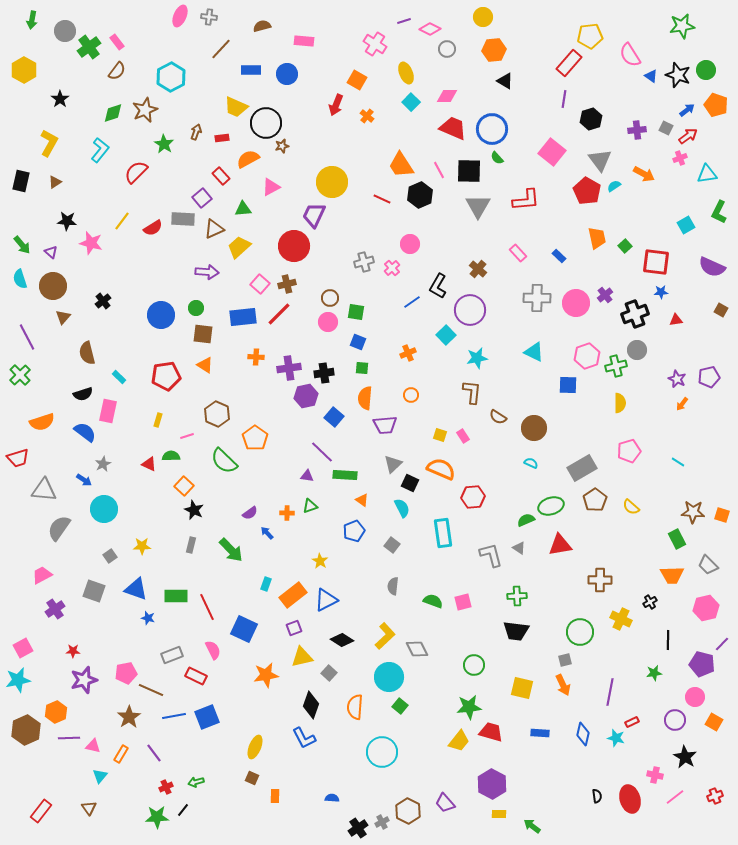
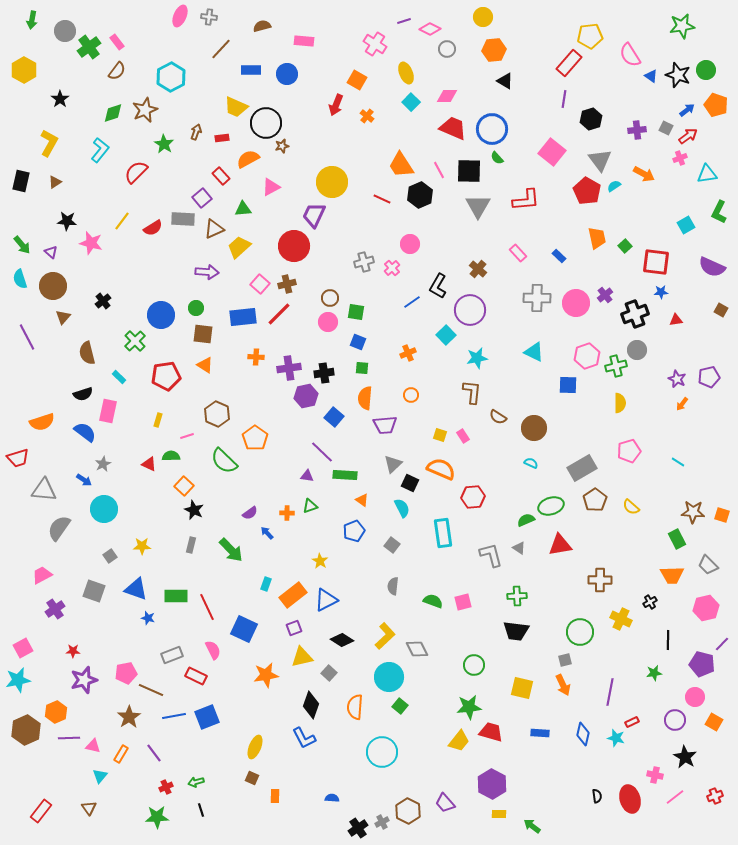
green cross at (20, 375): moved 115 px right, 34 px up
black line at (183, 810): moved 18 px right; rotated 56 degrees counterclockwise
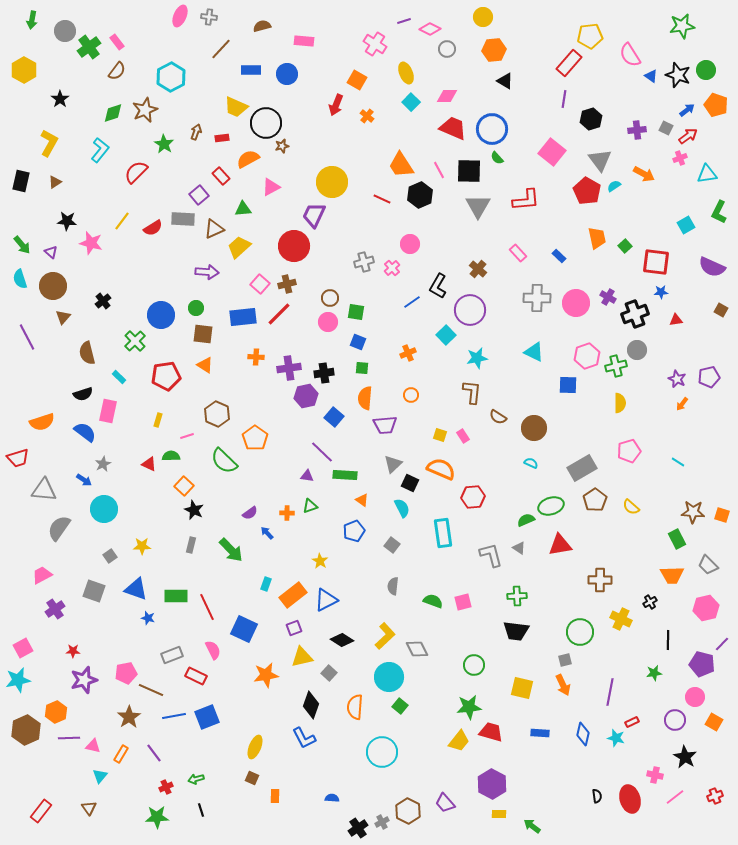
purple square at (202, 198): moved 3 px left, 3 px up
purple cross at (605, 295): moved 3 px right, 2 px down; rotated 21 degrees counterclockwise
green arrow at (196, 782): moved 3 px up
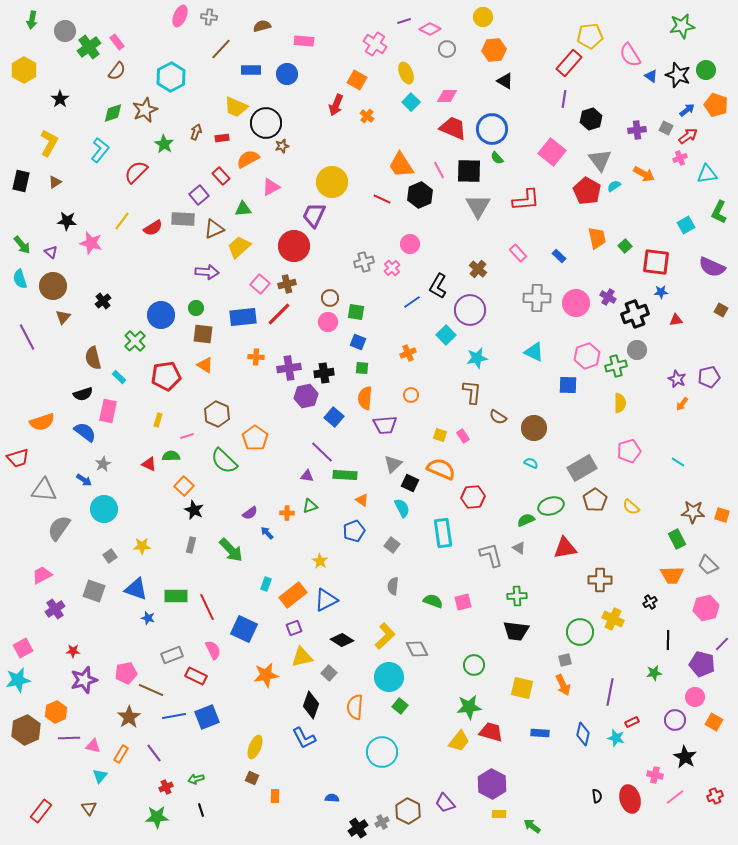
brown semicircle at (87, 353): moved 6 px right, 5 px down
red triangle at (560, 545): moved 5 px right, 3 px down
yellow cross at (621, 619): moved 8 px left
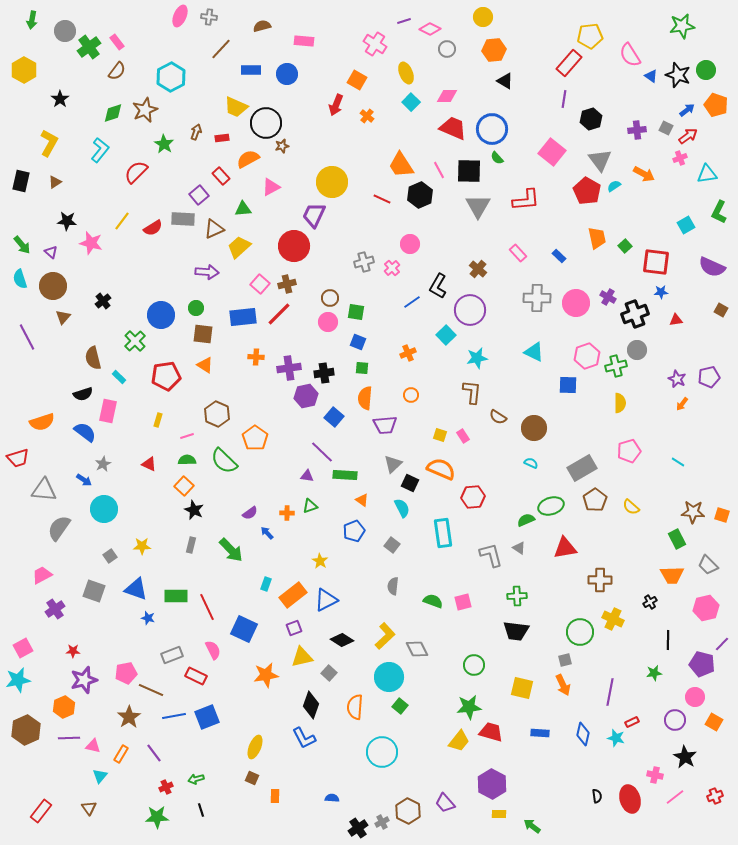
green semicircle at (171, 456): moved 16 px right, 4 px down
orange hexagon at (56, 712): moved 8 px right, 5 px up
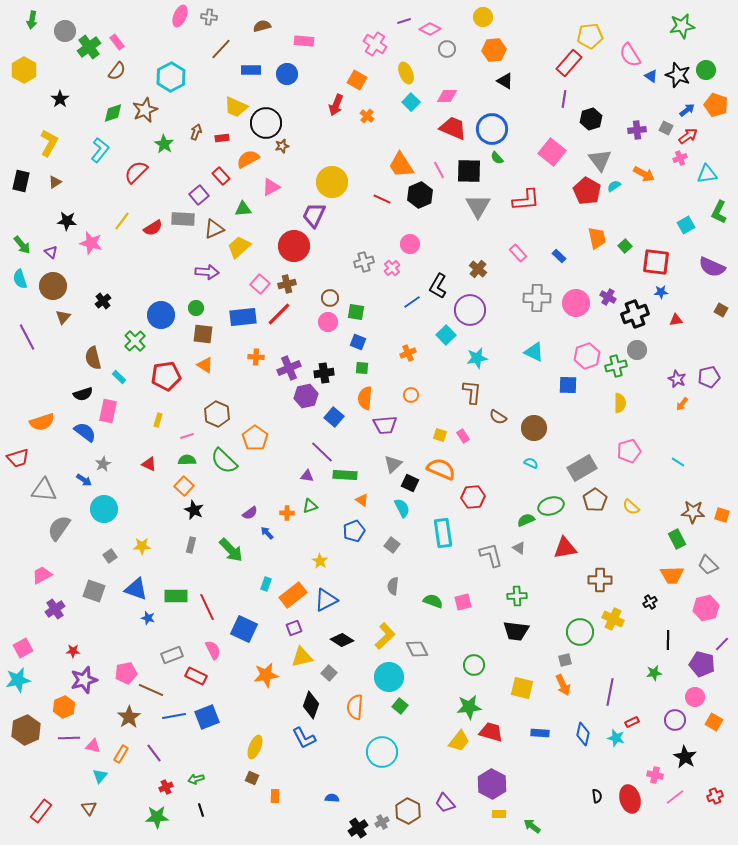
purple cross at (289, 368): rotated 15 degrees counterclockwise
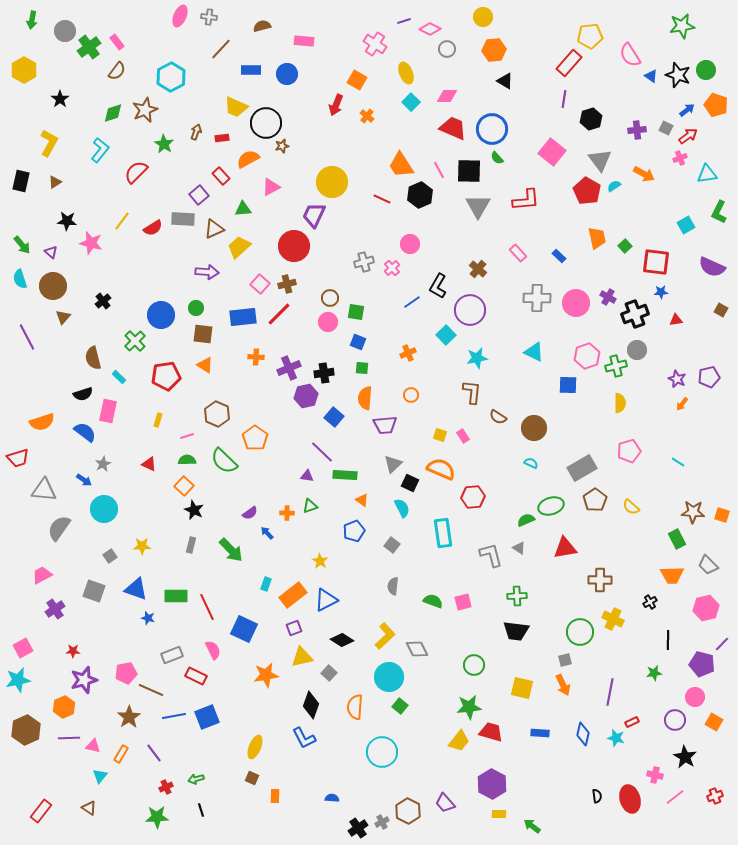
brown triangle at (89, 808): rotated 21 degrees counterclockwise
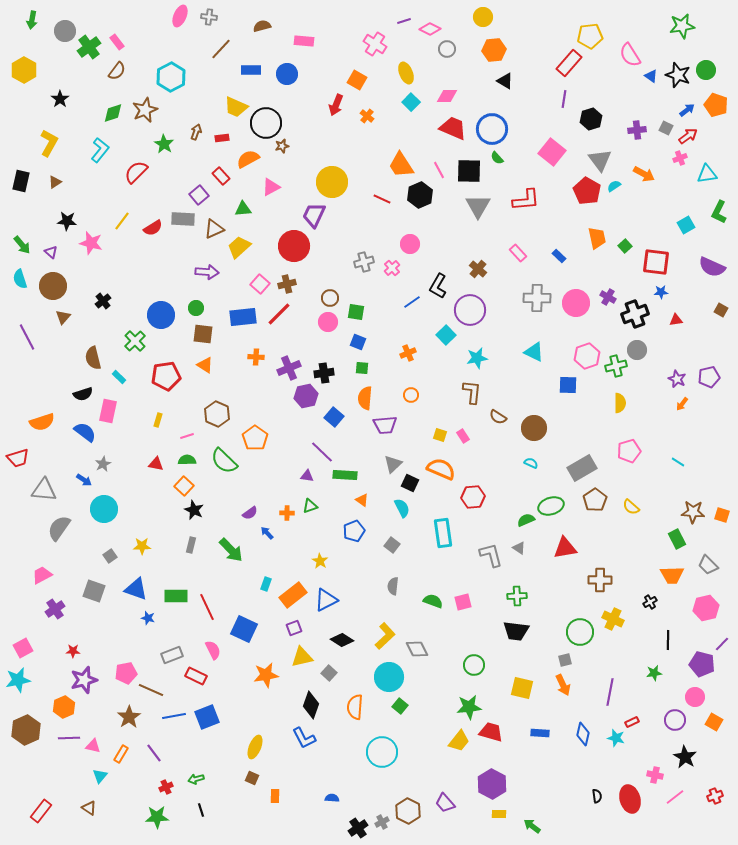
red triangle at (149, 464): moved 7 px right; rotated 14 degrees counterclockwise
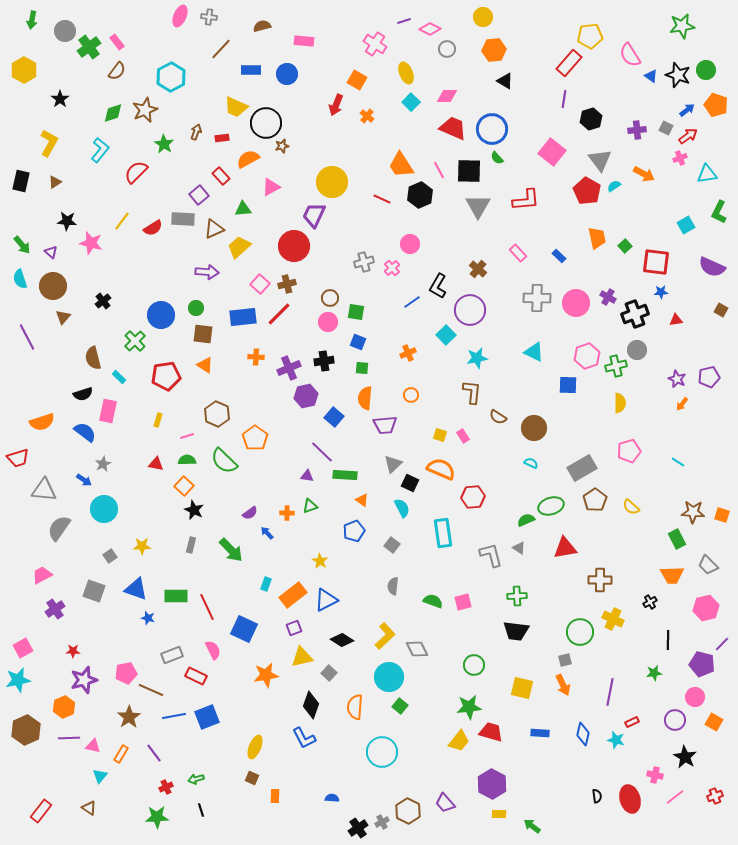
black cross at (324, 373): moved 12 px up
cyan star at (616, 738): moved 2 px down
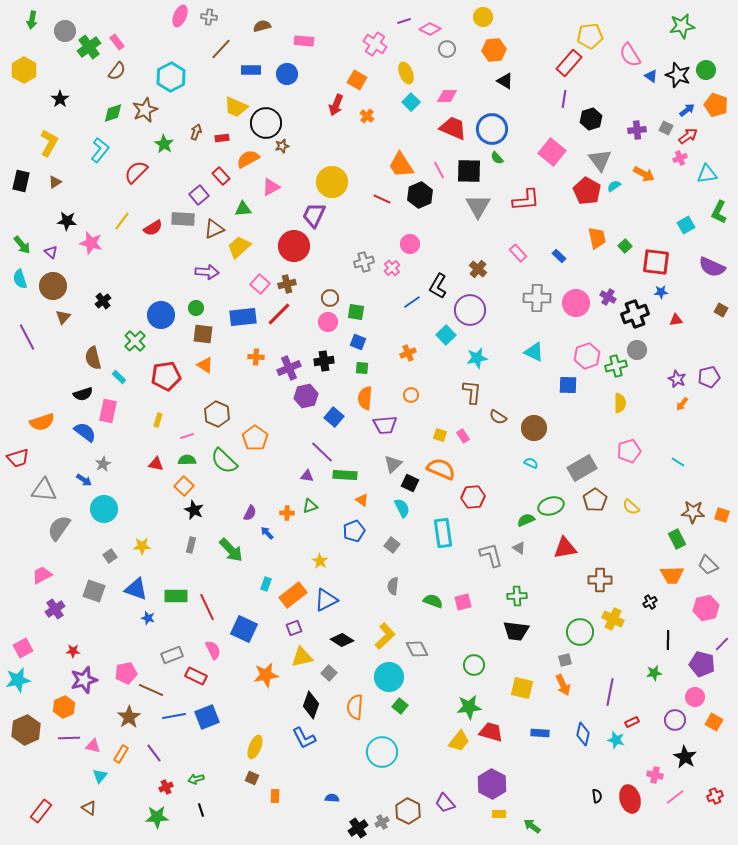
purple semicircle at (250, 513): rotated 28 degrees counterclockwise
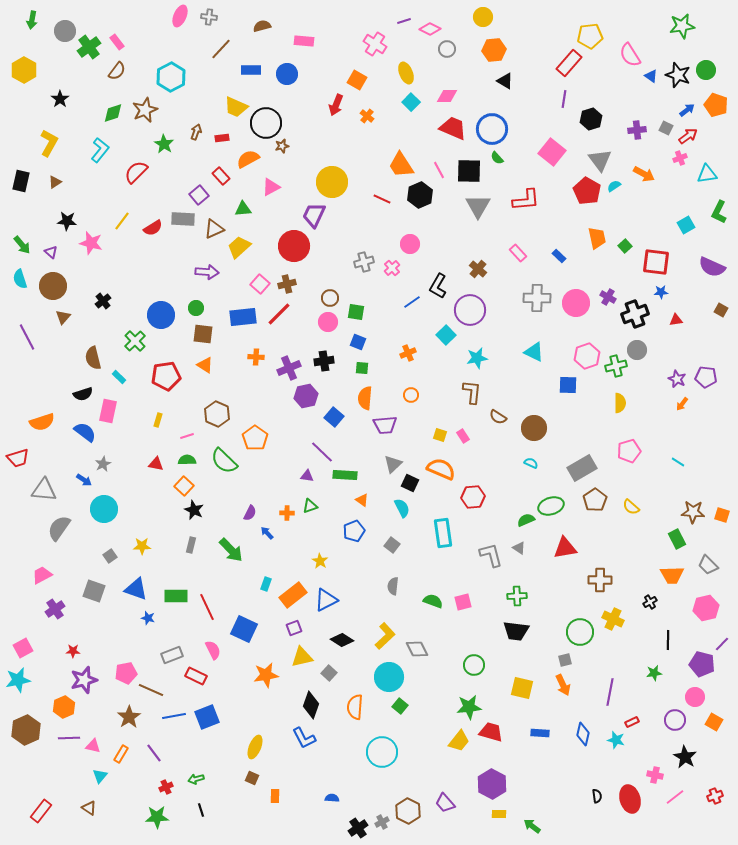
purple pentagon at (709, 377): moved 3 px left; rotated 20 degrees clockwise
